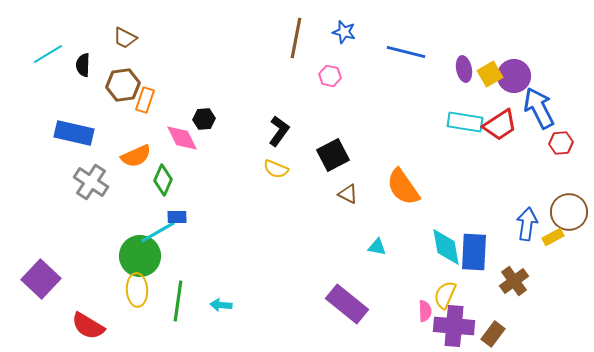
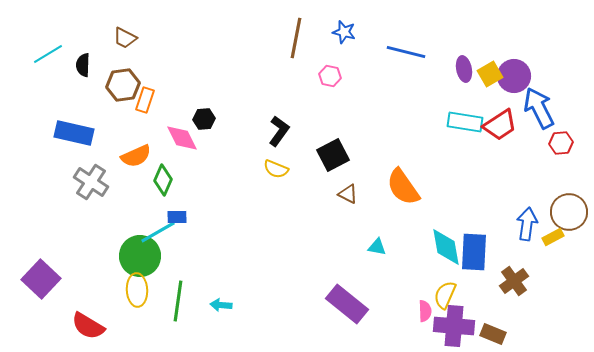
brown rectangle at (493, 334): rotated 75 degrees clockwise
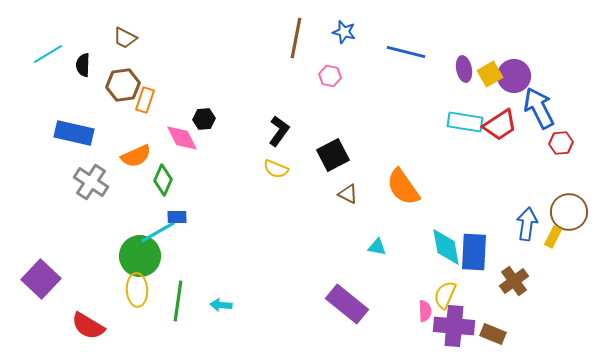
yellow rectangle at (553, 237): rotated 35 degrees counterclockwise
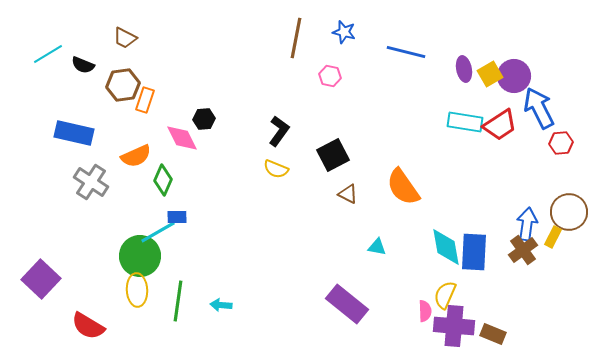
black semicircle at (83, 65): rotated 70 degrees counterclockwise
brown cross at (514, 281): moved 9 px right, 31 px up
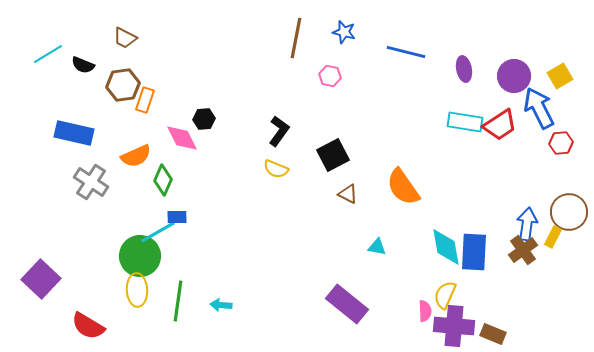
yellow square at (490, 74): moved 70 px right, 2 px down
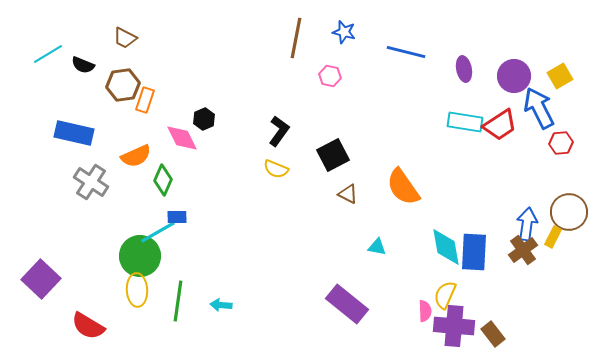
black hexagon at (204, 119): rotated 20 degrees counterclockwise
brown rectangle at (493, 334): rotated 30 degrees clockwise
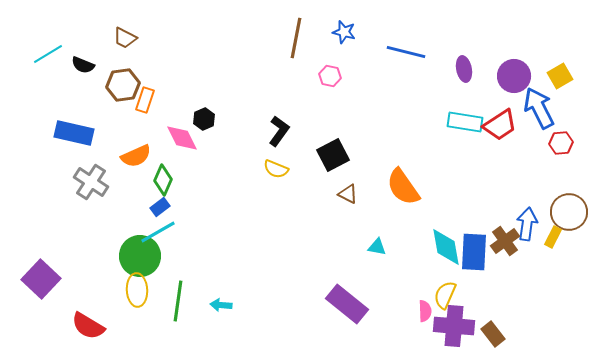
blue rectangle at (177, 217): moved 17 px left, 10 px up; rotated 36 degrees counterclockwise
brown cross at (523, 250): moved 18 px left, 9 px up
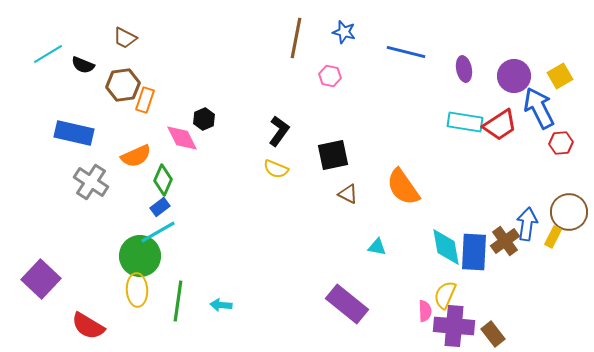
black square at (333, 155): rotated 16 degrees clockwise
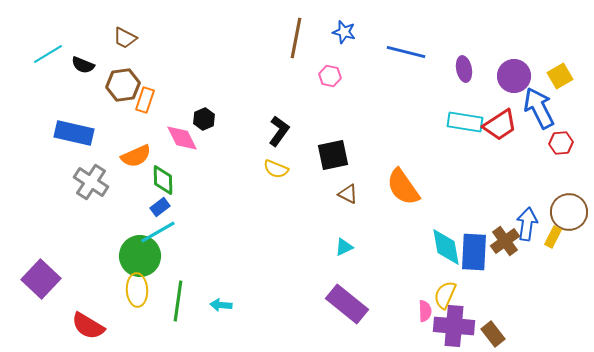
green diamond at (163, 180): rotated 24 degrees counterclockwise
cyan triangle at (377, 247): moved 33 px left; rotated 36 degrees counterclockwise
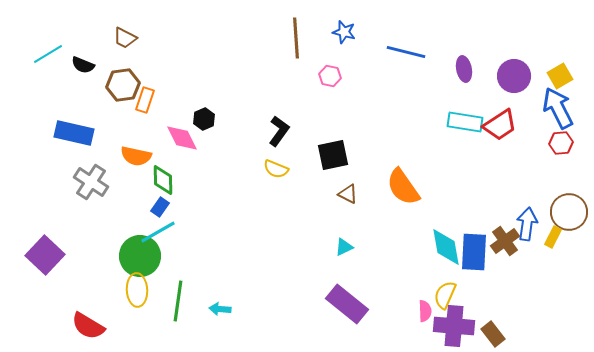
brown line at (296, 38): rotated 15 degrees counterclockwise
blue arrow at (539, 108): moved 19 px right
orange semicircle at (136, 156): rotated 36 degrees clockwise
blue rectangle at (160, 207): rotated 18 degrees counterclockwise
purple square at (41, 279): moved 4 px right, 24 px up
cyan arrow at (221, 305): moved 1 px left, 4 px down
